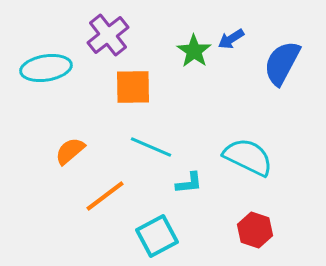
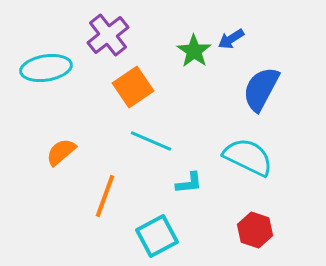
blue semicircle: moved 21 px left, 26 px down
orange square: rotated 33 degrees counterclockwise
cyan line: moved 6 px up
orange semicircle: moved 9 px left, 1 px down
orange line: rotated 33 degrees counterclockwise
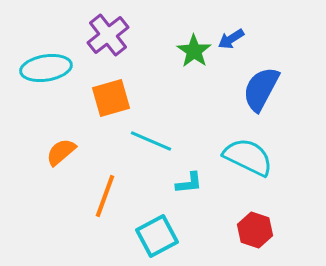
orange square: moved 22 px left, 11 px down; rotated 18 degrees clockwise
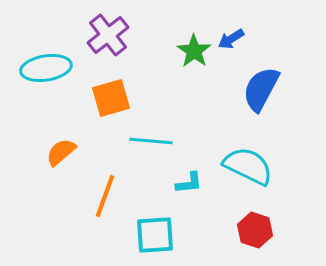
cyan line: rotated 18 degrees counterclockwise
cyan semicircle: moved 9 px down
cyan square: moved 2 px left, 1 px up; rotated 24 degrees clockwise
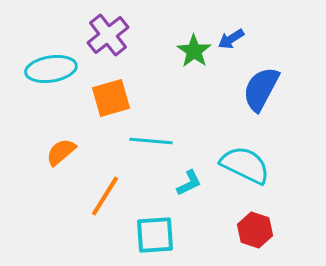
cyan ellipse: moved 5 px right, 1 px down
cyan semicircle: moved 3 px left, 1 px up
cyan L-shape: rotated 20 degrees counterclockwise
orange line: rotated 12 degrees clockwise
